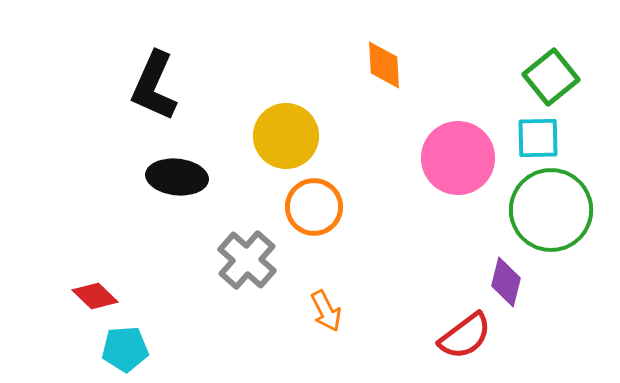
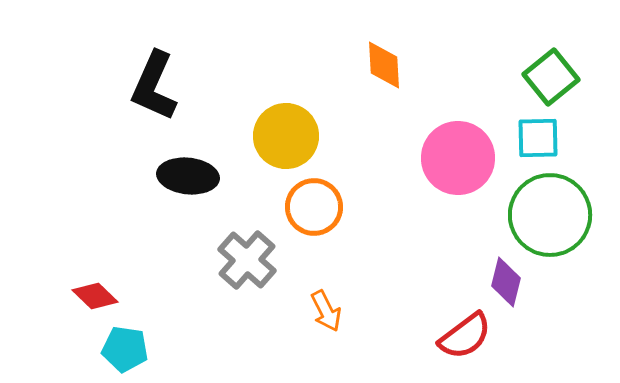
black ellipse: moved 11 px right, 1 px up
green circle: moved 1 px left, 5 px down
cyan pentagon: rotated 12 degrees clockwise
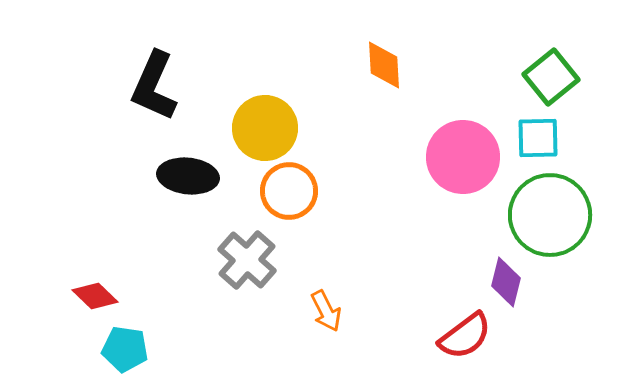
yellow circle: moved 21 px left, 8 px up
pink circle: moved 5 px right, 1 px up
orange circle: moved 25 px left, 16 px up
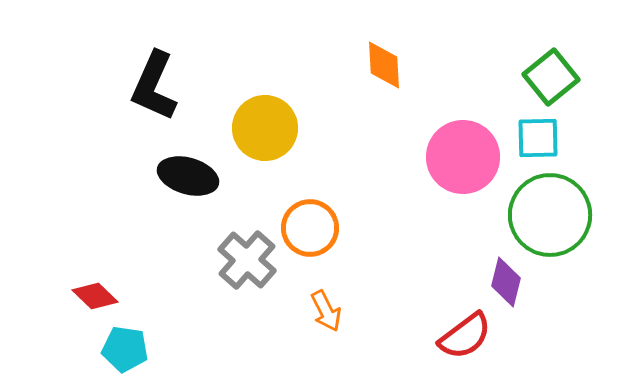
black ellipse: rotated 10 degrees clockwise
orange circle: moved 21 px right, 37 px down
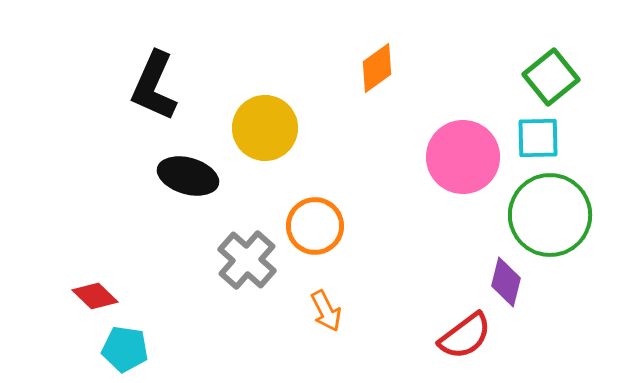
orange diamond: moved 7 px left, 3 px down; rotated 57 degrees clockwise
orange circle: moved 5 px right, 2 px up
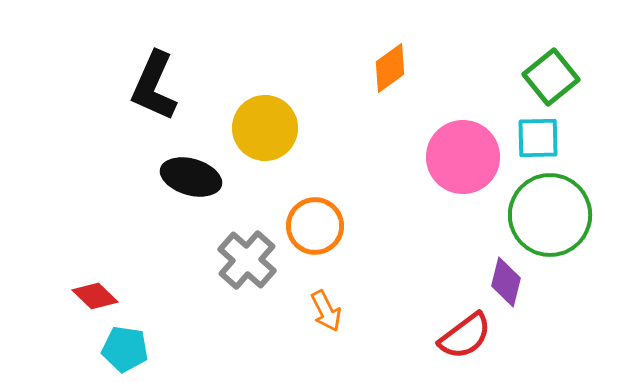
orange diamond: moved 13 px right
black ellipse: moved 3 px right, 1 px down
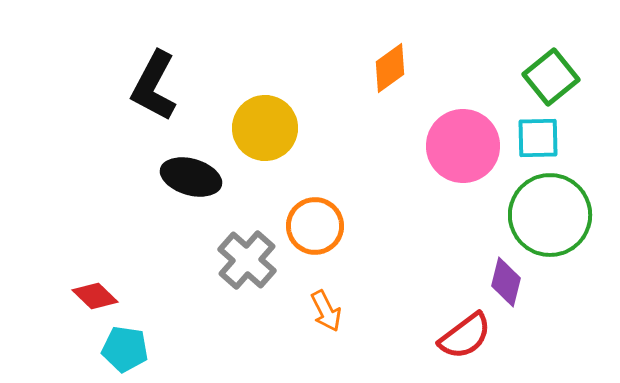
black L-shape: rotated 4 degrees clockwise
pink circle: moved 11 px up
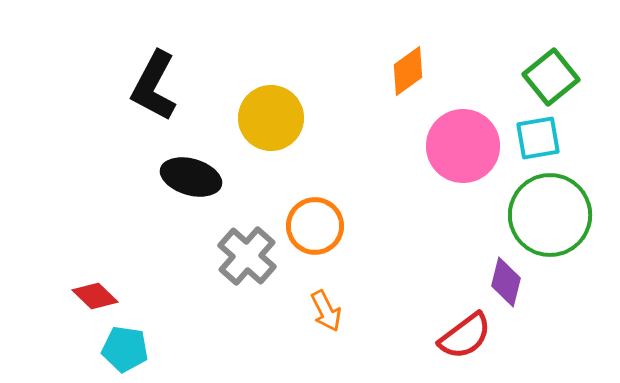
orange diamond: moved 18 px right, 3 px down
yellow circle: moved 6 px right, 10 px up
cyan square: rotated 9 degrees counterclockwise
gray cross: moved 4 px up
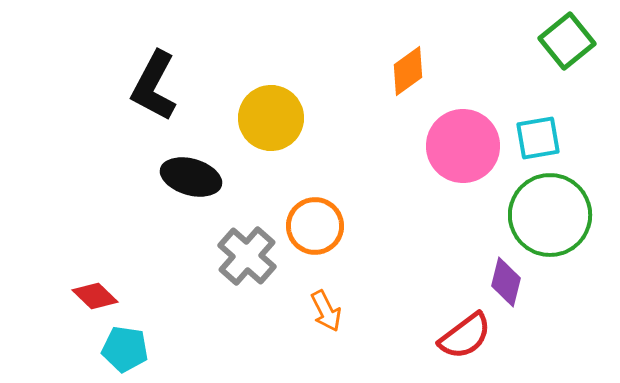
green square: moved 16 px right, 36 px up
